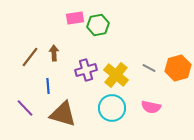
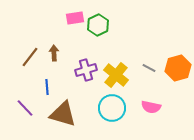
green hexagon: rotated 15 degrees counterclockwise
blue line: moved 1 px left, 1 px down
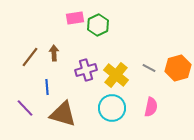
pink semicircle: rotated 90 degrees counterclockwise
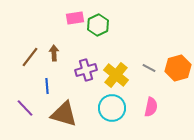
blue line: moved 1 px up
brown triangle: moved 1 px right
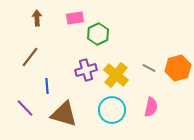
green hexagon: moved 9 px down
brown arrow: moved 17 px left, 35 px up
cyan circle: moved 2 px down
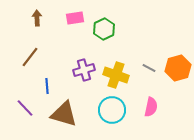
green hexagon: moved 6 px right, 5 px up
purple cross: moved 2 px left
yellow cross: rotated 20 degrees counterclockwise
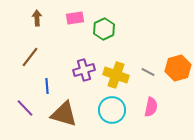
gray line: moved 1 px left, 4 px down
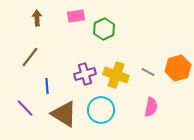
pink rectangle: moved 1 px right, 2 px up
purple cross: moved 1 px right, 4 px down
cyan circle: moved 11 px left
brown triangle: rotated 16 degrees clockwise
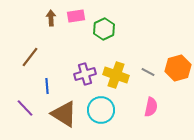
brown arrow: moved 14 px right
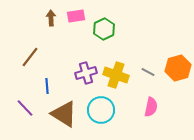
purple cross: moved 1 px right, 1 px up
